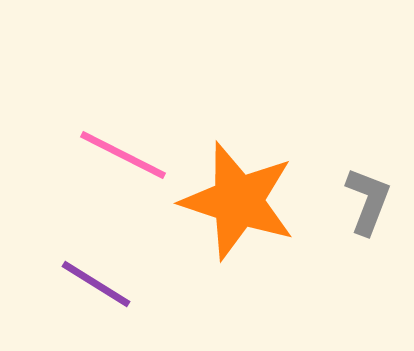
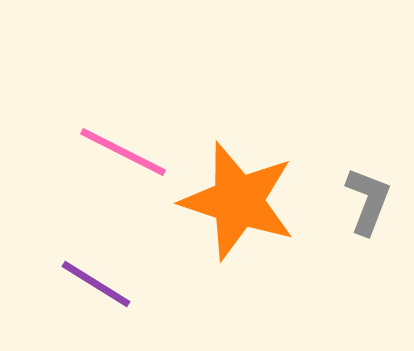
pink line: moved 3 px up
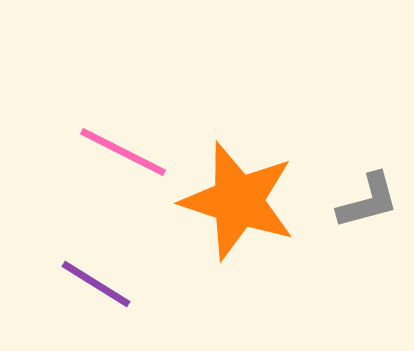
gray L-shape: rotated 54 degrees clockwise
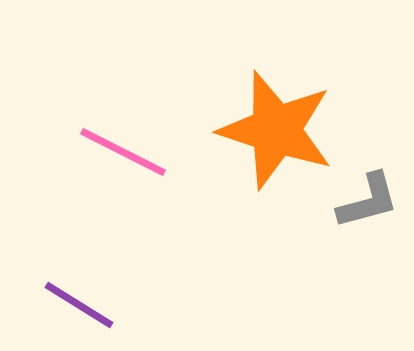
orange star: moved 38 px right, 71 px up
purple line: moved 17 px left, 21 px down
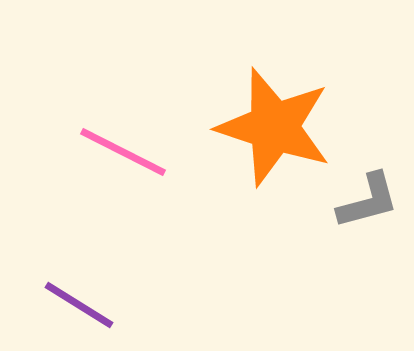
orange star: moved 2 px left, 3 px up
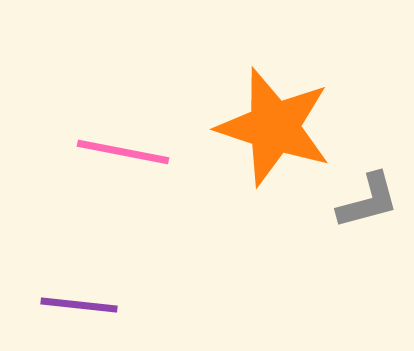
pink line: rotated 16 degrees counterclockwise
purple line: rotated 26 degrees counterclockwise
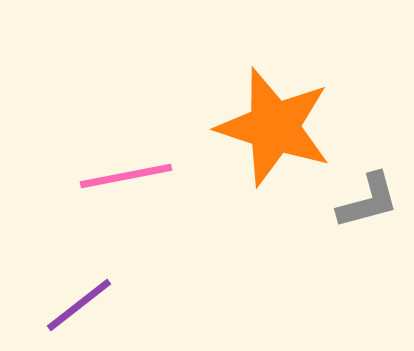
pink line: moved 3 px right, 24 px down; rotated 22 degrees counterclockwise
purple line: rotated 44 degrees counterclockwise
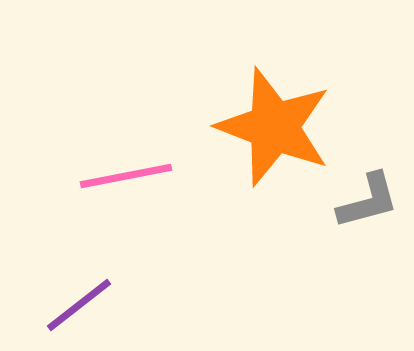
orange star: rotated 3 degrees clockwise
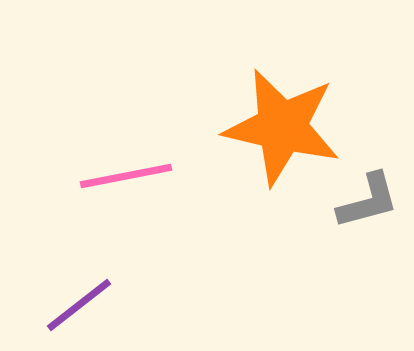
orange star: moved 8 px right; rotated 8 degrees counterclockwise
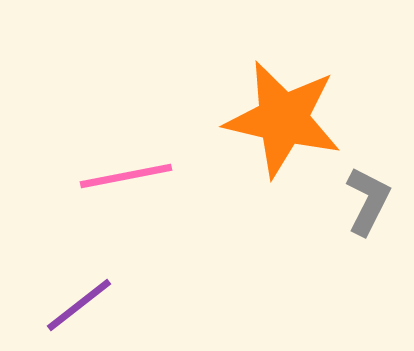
orange star: moved 1 px right, 8 px up
gray L-shape: rotated 48 degrees counterclockwise
